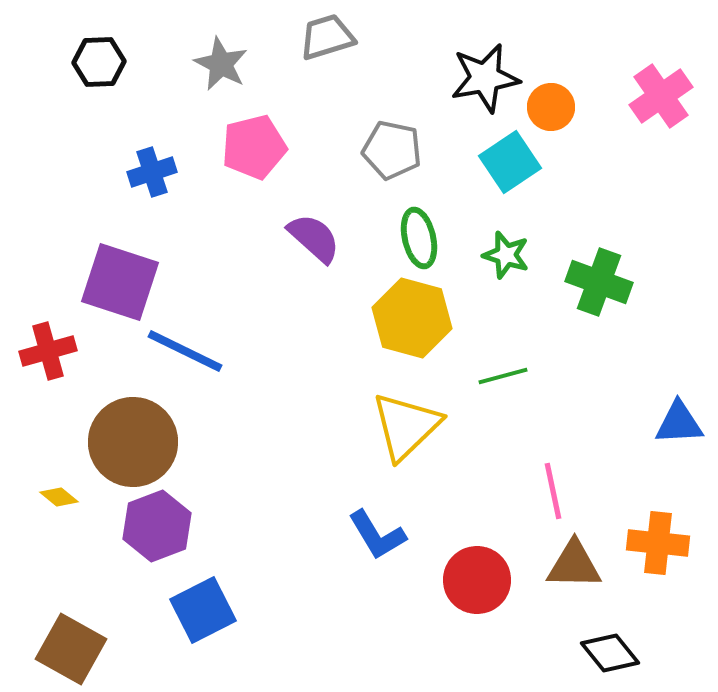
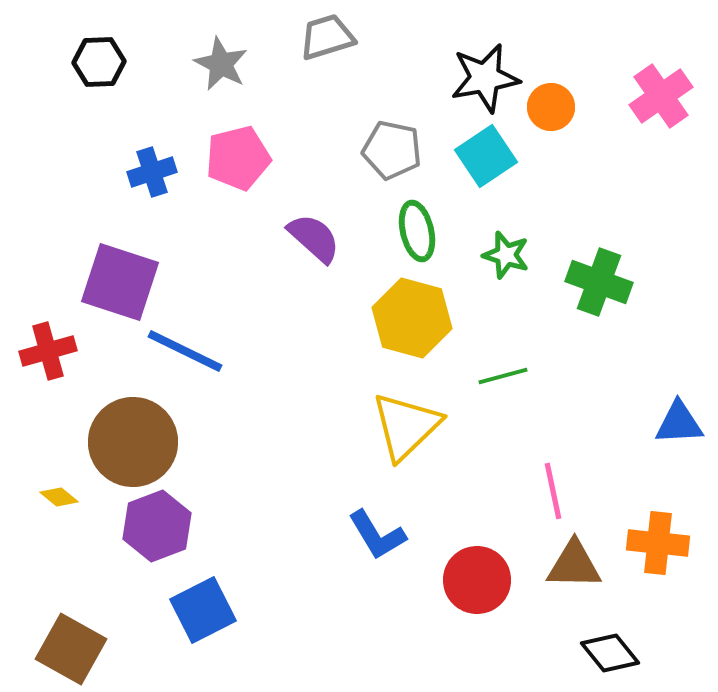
pink pentagon: moved 16 px left, 11 px down
cyan square: moved 24 px left, 6 px up
green ellipse: moved 2 px left, 7 px up
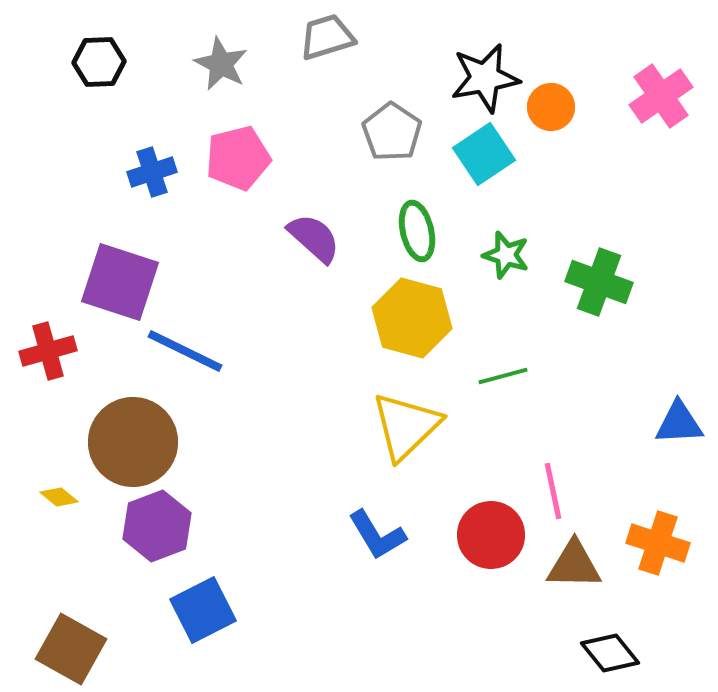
gray pentagon: moved 18 px up; rotated 22 degrees clockwise
cyan square: moved 2 px left, 2 px up
orange cross: rotated 12 degrees clockwise
red circle: moved 14 px right, 45 px up
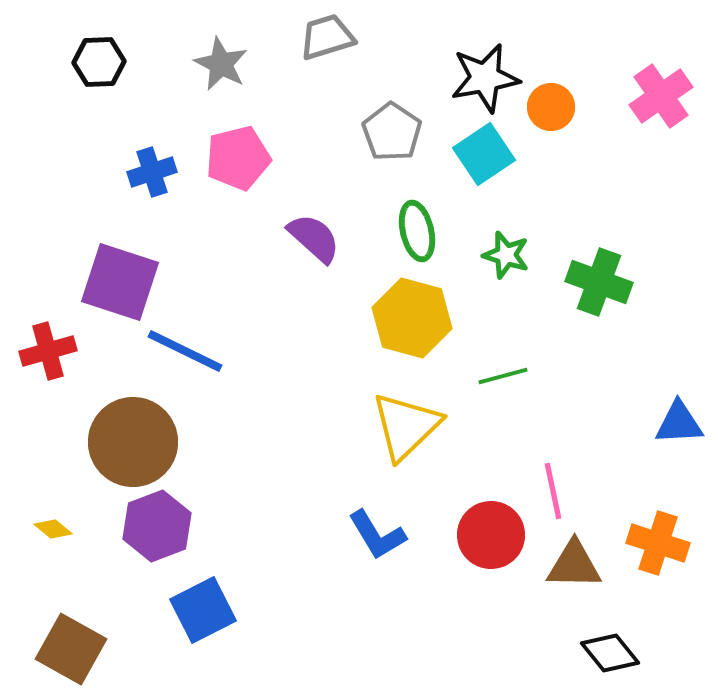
yellow diamond: moved 6 px left, 32 px down
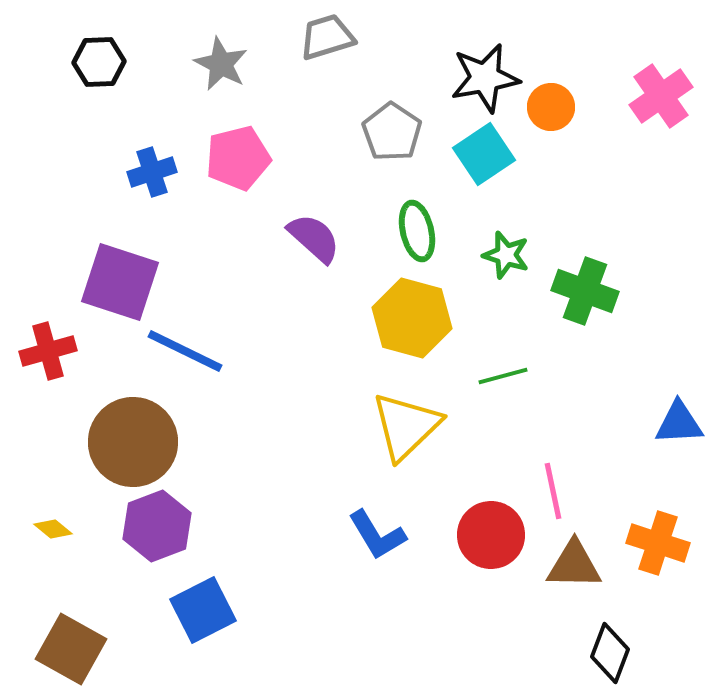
green cross: moved 14 px left, 9 px down
black diamond: rotated 60 degrees clockwise
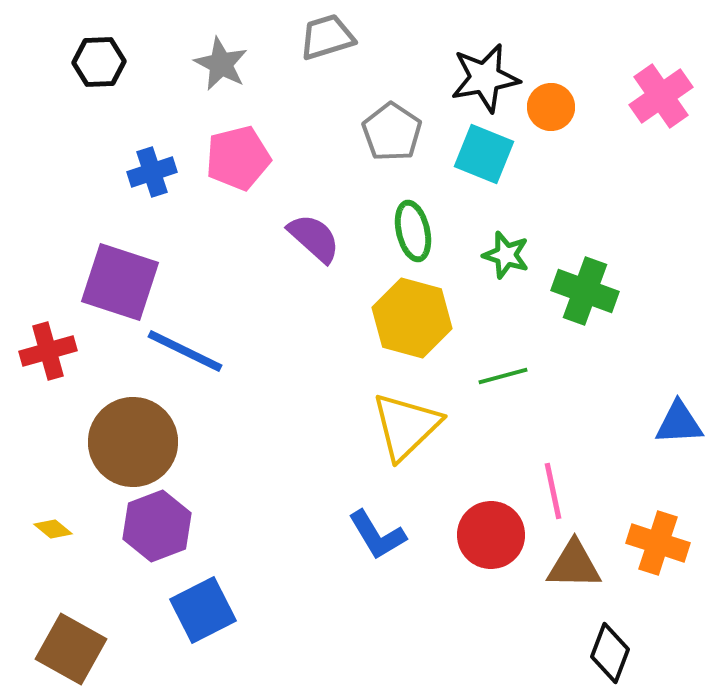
cyan square: rotated 34 degrees counterclockwise
green ellipse: moved 4 px left
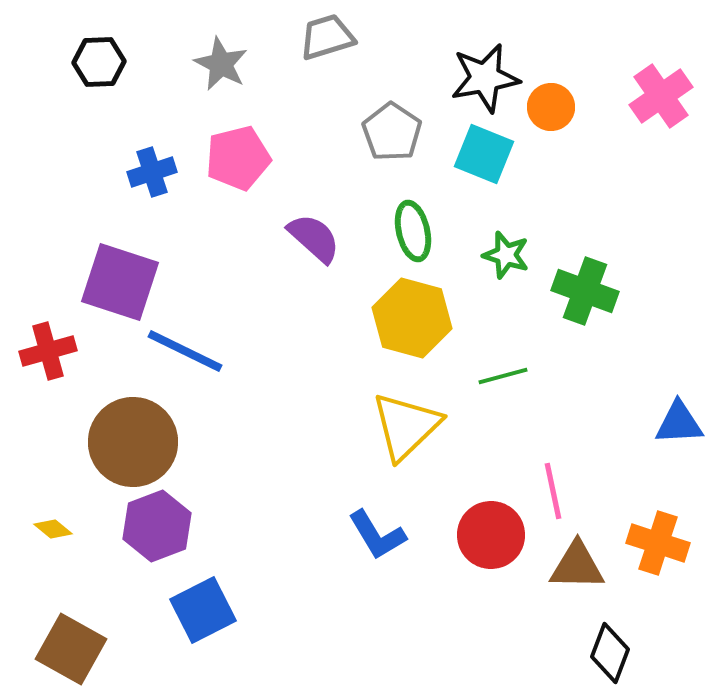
brown triangle: moved 3 px right, 1 px down
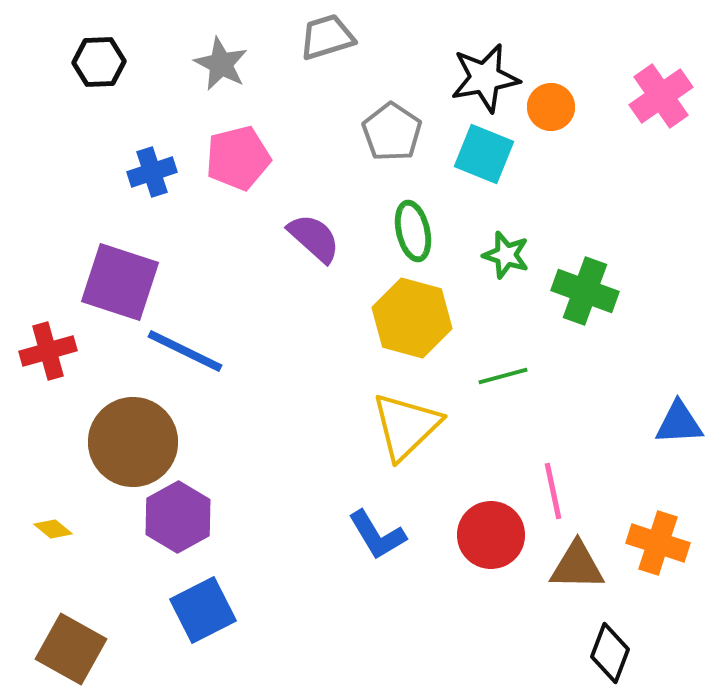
purple hexagon: moved 21 px right, 9 px up; rotated 8 degrees counterclockwise
